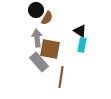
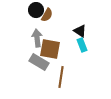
brown semicircle: moved 3 px up
cyan rectangle: rotated 32 degrees counterclockwise
gray rectangle: rotated 18 degrees counterclockwise
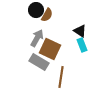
gray arrow: rotated 36 degrees clockwise
brown square: rotated 15 degrees clockwise
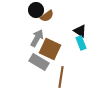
brown semicircle: moved 1 px down; rotated 24 degrees clockwise
cyan rectangle: moved 1 px left, 2 px up
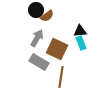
black triangle: rotated 40 degrees counterclockwise
brown square: moved 7 px right
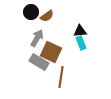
black circle: moved 5 px left, 2 px down
brown square: moved 6 px left, 3 px down
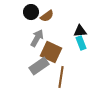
gray rectangle: moved 4 px down; rotated 66 degrees counterclockwise
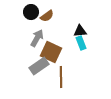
brown line: rotated 10 degrees counterclockwise
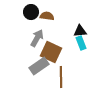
brown semicircle: rotated 136 degrees counterclockwise
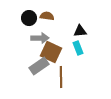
black circle: moved 2 px left, 6 px down
gray arrow: moved 3 px right; rotated 60 degrees clockwise
cyan rectangle: moved 3 px left, 5 px down
